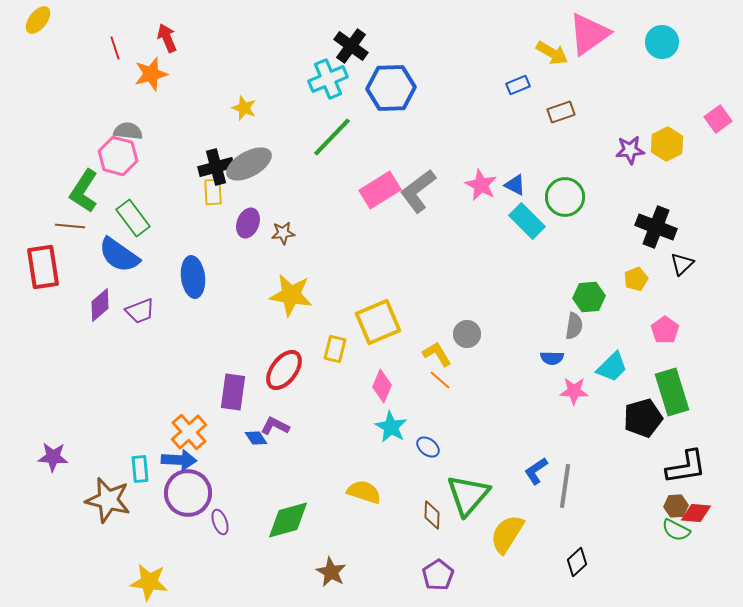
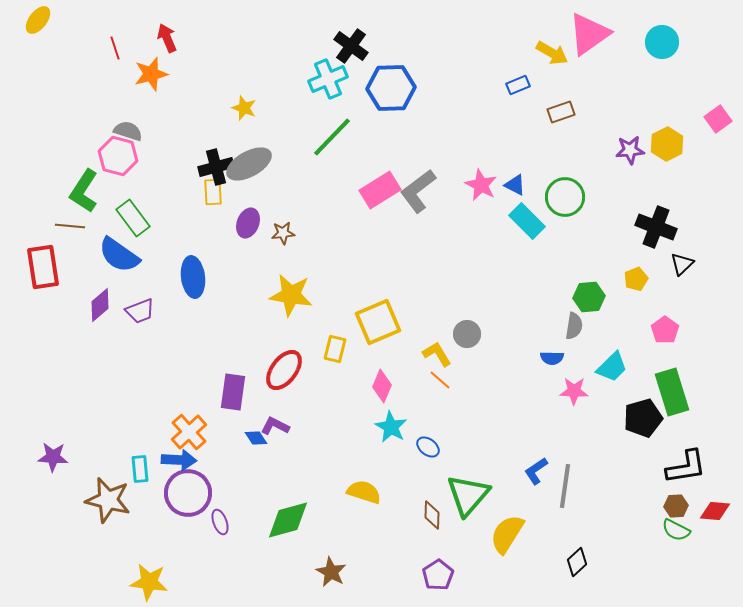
gray semicircle at (128, 131): rotated 12 degrees clockwise
red diamond at (696, 513): moved 19 px right, 2 px up
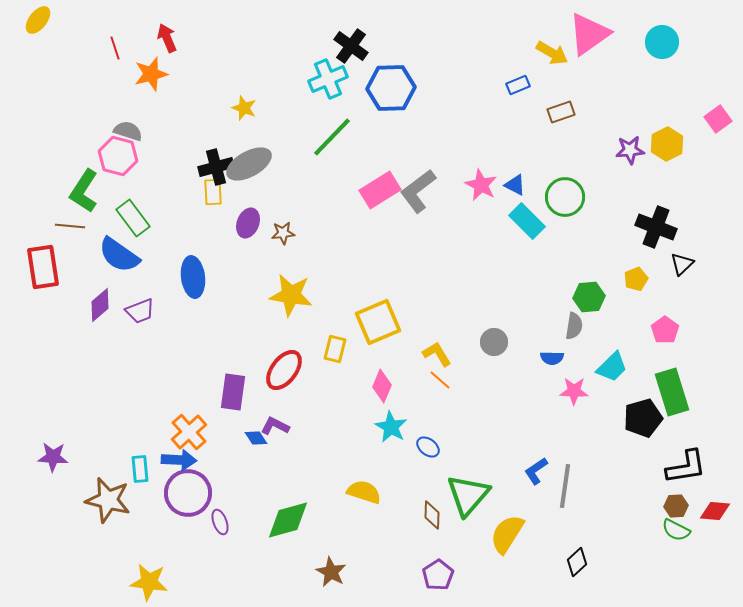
gray circle at (467, 334): moved 27 px right, 8 px down
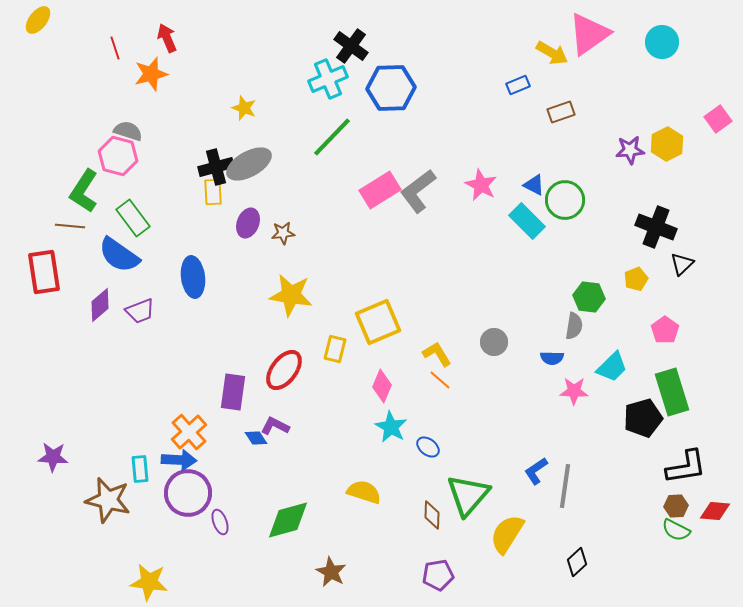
blue triangle at (515, 185): moved 19 px right
green circle at (565, 197): moved 3 px down
red rectangle at (43, 267): moved 1 px right, 5 px down
green hexagon at (589, 297): rotated 12 degrees clockwise
purple pentagon at (438, 575): rotated 24 degrees clockwise
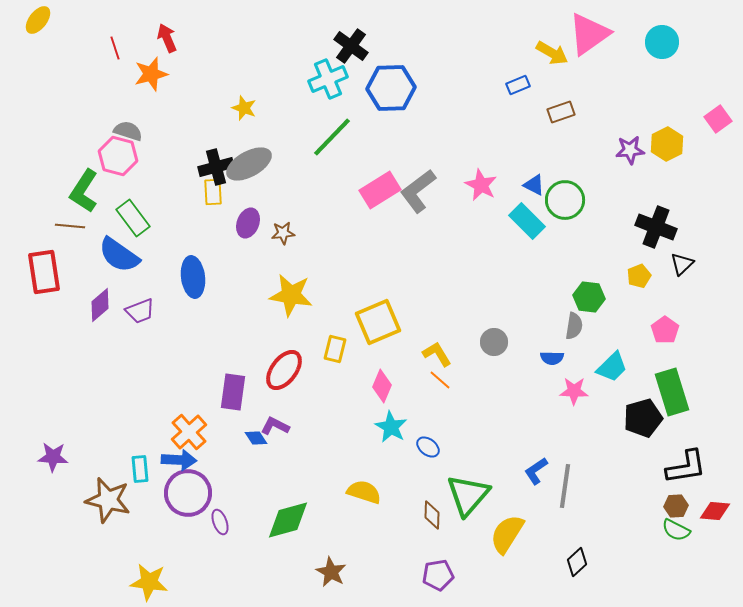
yellow pentagon at (636, 279): moved 3 px right, 3 px up
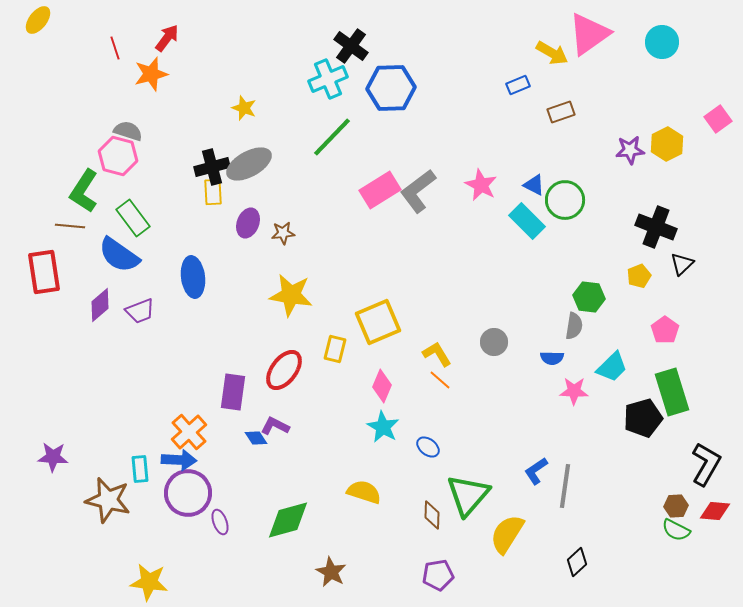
red arrow at (167, 38): rotated 60 degrees clockwise
black cross at (216, 167): moved 4 px left
cyan star at (391, 427): moved 8 px left
black L-shape at (686, 467): moved 20 px right, 3 px up; rotated 51 degrees counterclockwise
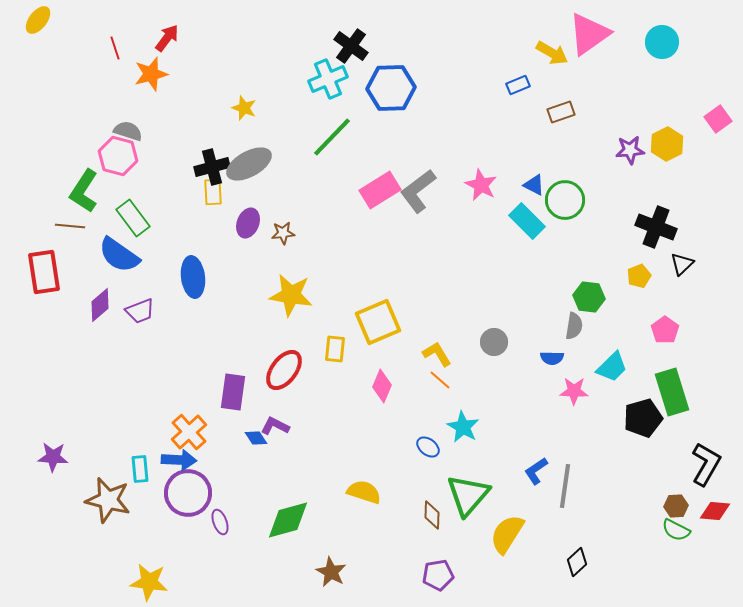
yellow rectangle at (335, 349): rotated 8 degrees counterclockwise
cyan star at (383, 427): moved 80 px right
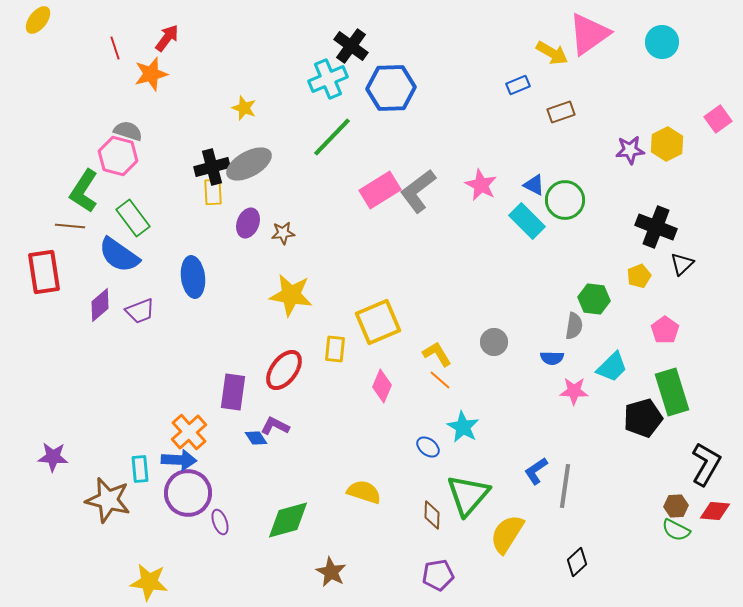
green hexagon at (589, 297): moved 5 px right, 2 px down
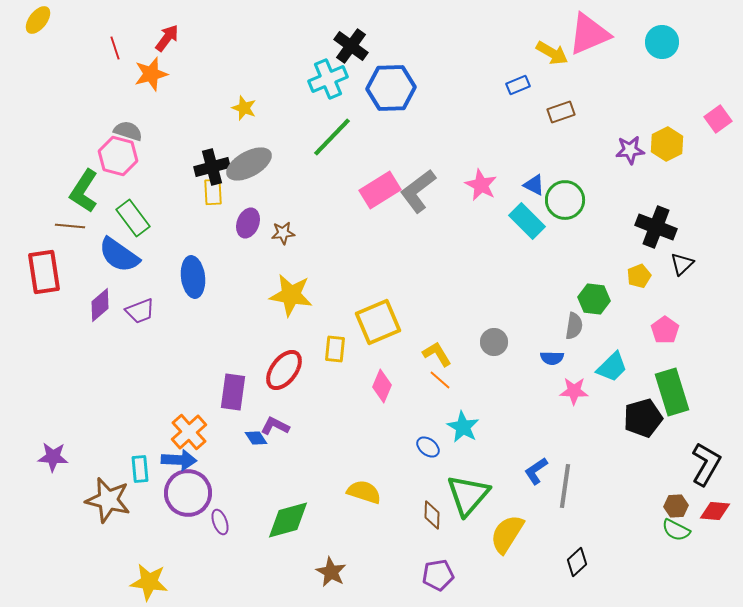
pink triangle at (589, 34): rotated 12 degrees clockwise
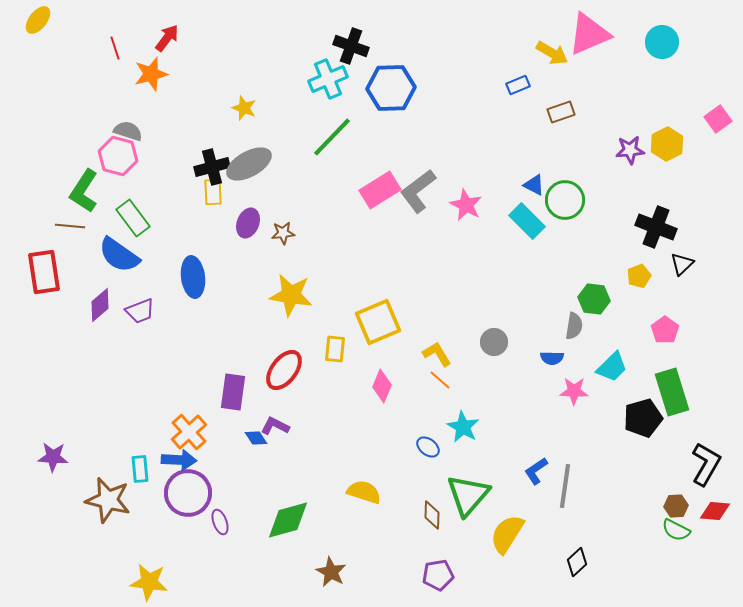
black cross at (351, 46): rotated 16 degrees counterclockwise
pink star at (481, 185): moved 15 px left, 20 px down
